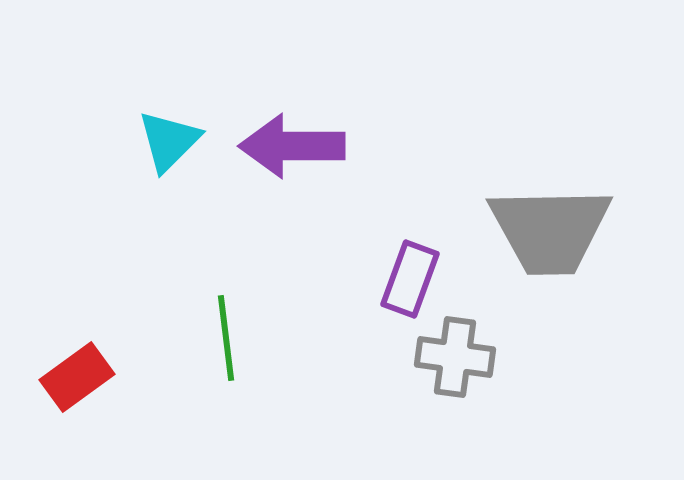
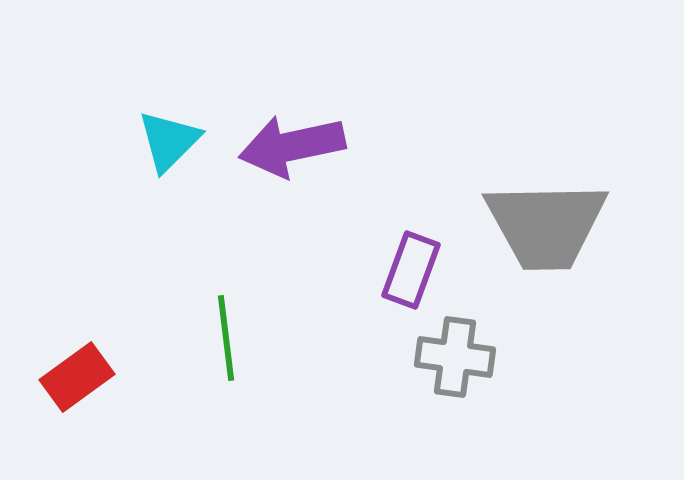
purple arrow: rotated 12 degrees counterclockwise
gray trapezoid: moved 4 px left, 5 px up
purple rectangle: moved 1 px right, 9 px up
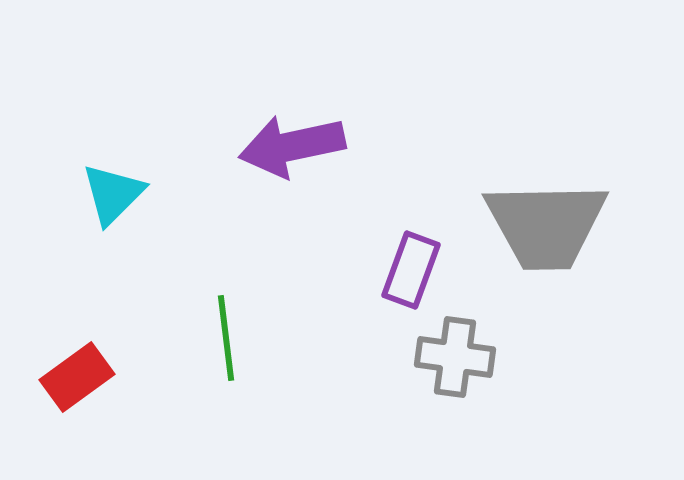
cyan triangle: moved 56 px left, 53 px down
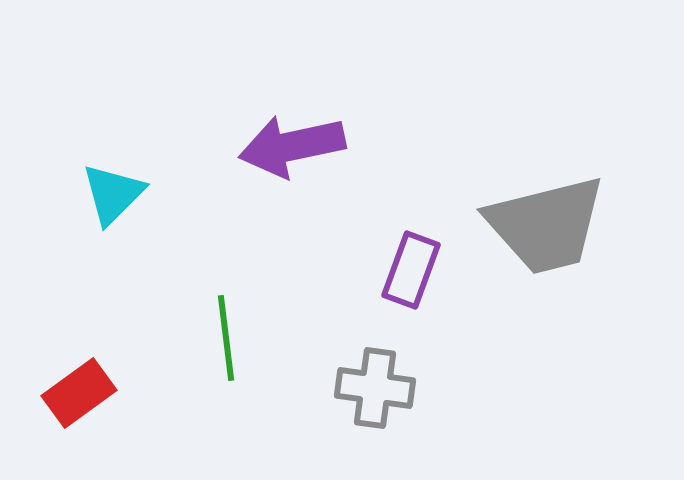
gray trapezoid: rotated 13 degrees counterclockwise
gray cross: moved 80 px left, 31 px down
red rectangle: moved 2 px right, 16 px down
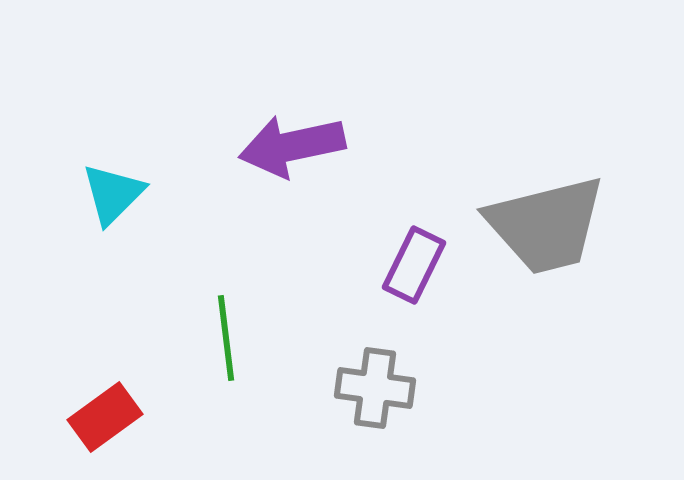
purple rectangle: moved 3 px right, 5 px up; rotated 6 degrees clockwise
red rectangle: moved 26 px right, 24 px down
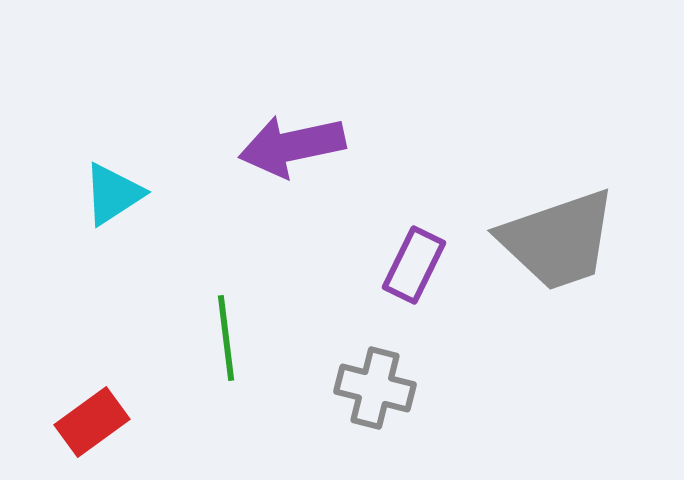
cyan triangle: rotated 12 degrees clockwise
gray trapezoid: moved 12 px right, 15 px down; rotated 5 degrees counterclockwise
gray cross: rotated 6 degrees clockwise
red rectangle: moved 13 px left, 5 px down
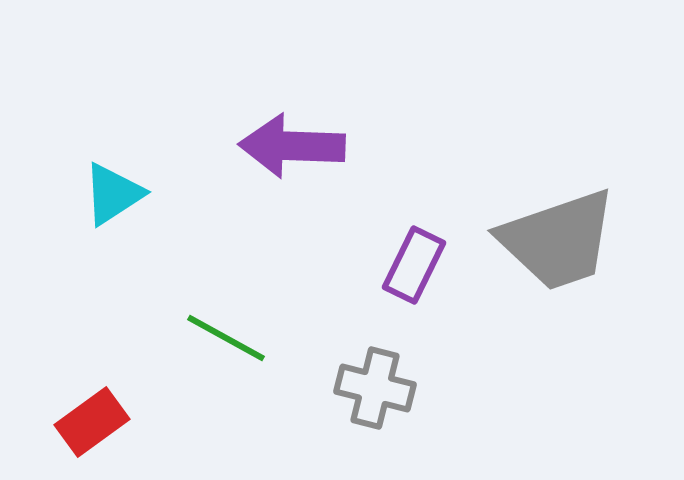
purple arrow: rotated 14 degrees clockwise
green line: rotated 54 degrees counterclockwise
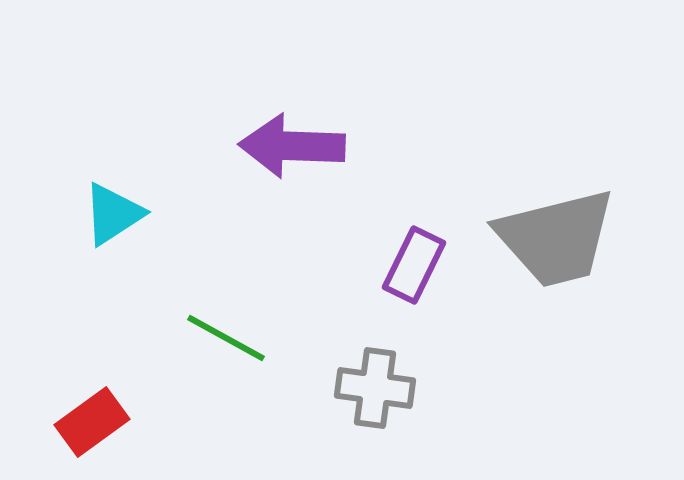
cyan triangle: moved 20 px down
gray trapezoid: moved 2 px left, 2 px up; rotated 5 degrees clockwise
gray cross: rotated 6 degrees counterclockwise
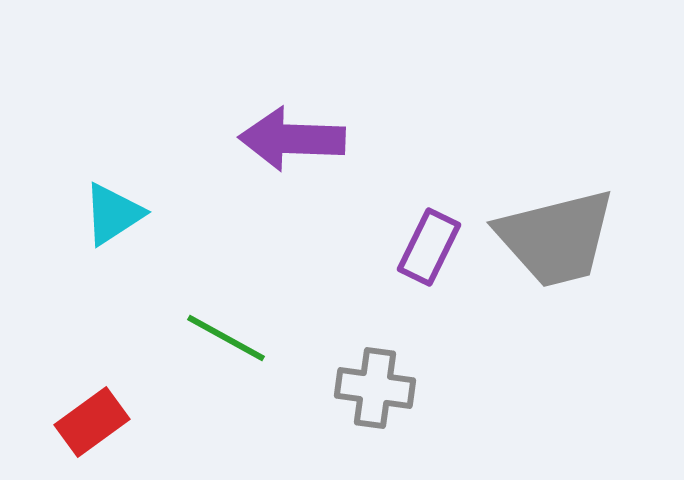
purple arrow: moved 7 px up
purple rectangle: moved 15 px right, 18 px up
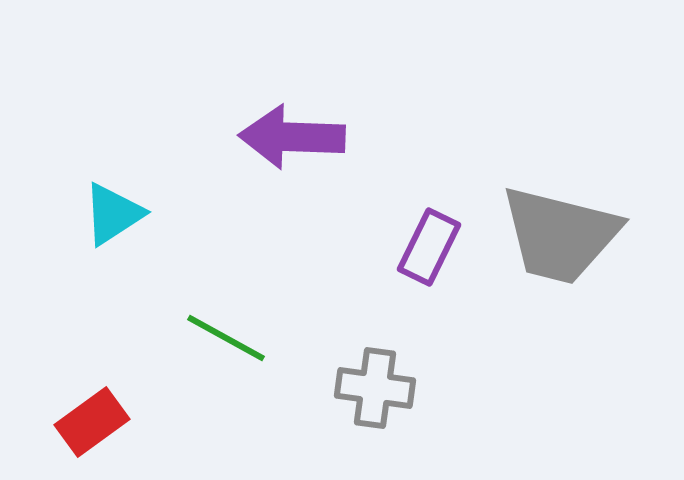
purple arrow: moved 2 px up
gray trapezoid: moved 4 px right, 3 px up; rotated 28 degrees clockwise
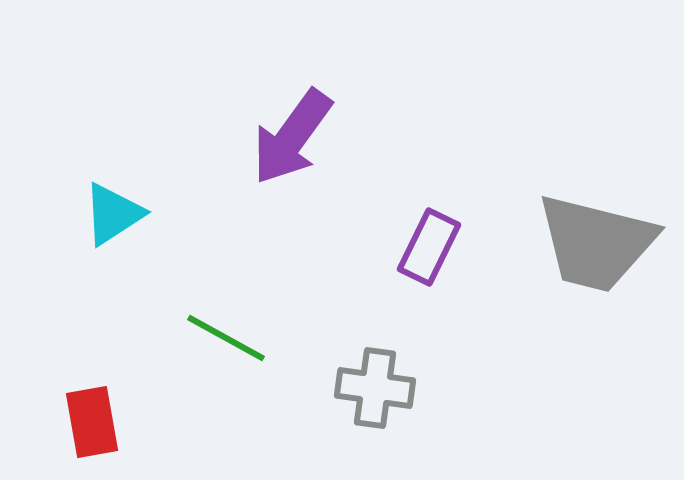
purple arrow: rotated 56 degrees counterclockwise
gray trapezoid: moved 36 px right, 8 px down
red rectangle: rotated 64 degrees counterclockwise
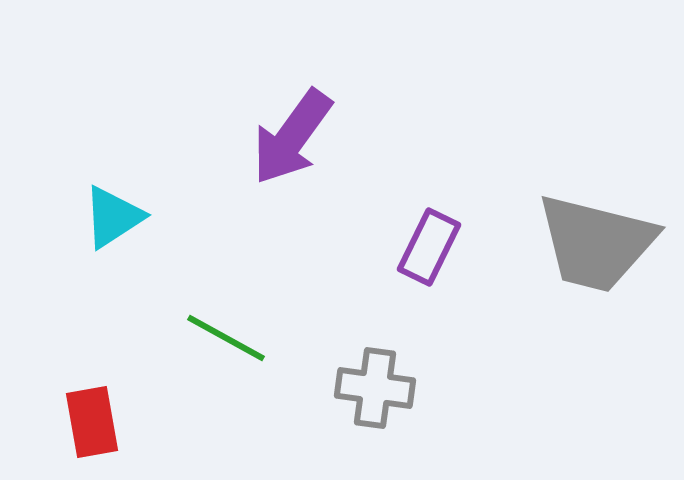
cyan triangle: moved 3 px down
